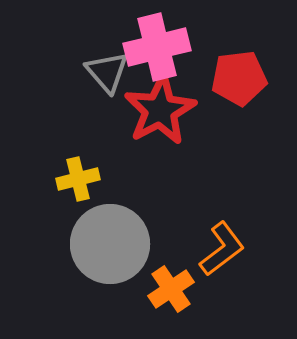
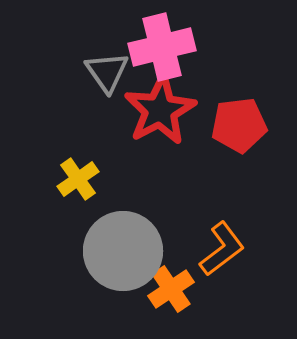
pink cross: moved 5 px right
gray triangle: rotated 6 degrees clockwise
red pentagon: moved 47 px down
yellow cross: rotated 21 degrees counterclockwise
gray circle: moved 13 px right, 7 px down
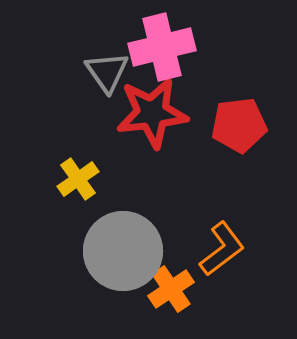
red star: moved 8 px left, 3 px down; rotated 22 degrees clockwise
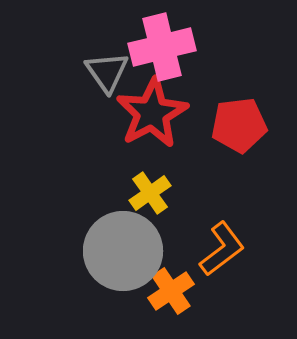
red star: rotated 22 degrees counterclockwise
yellow cross: moved 72 px right, 14 px down
orange cross: moved 2 px down
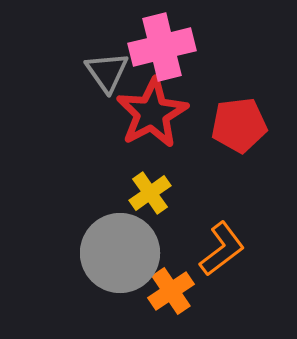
gray circle: moved 3 px left, 2 px down
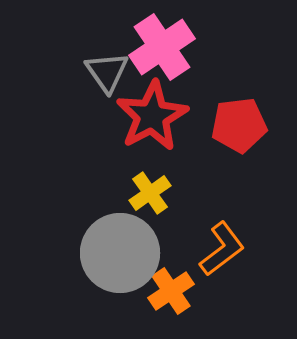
pink cross: rotated 20 degrees counterclockwise
red star: moved 3 px down
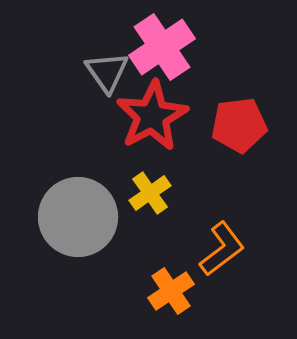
gray circle: moved 42 px left, 36 px up
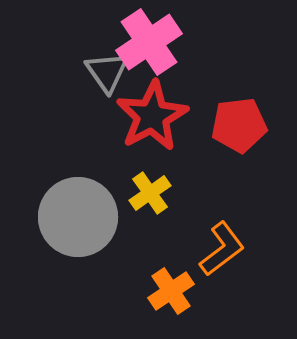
pink cross: moved 13 px left, 5 px up
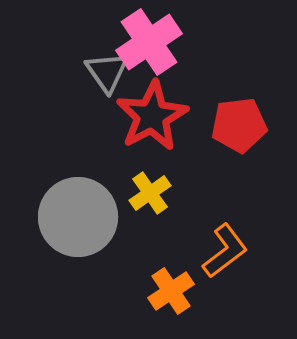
orange L-shape: moved 3 px right, 2 px down
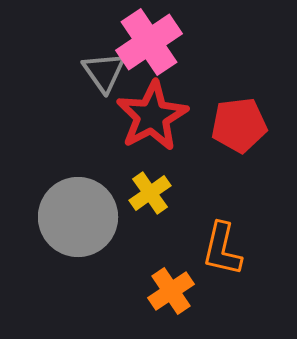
gray triangle: moved 3 px left
orange L-shape: moved 3 px left, 2 px up; rotated 140 degrees clockwise
